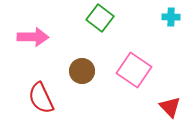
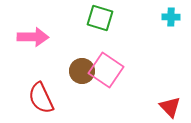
green square: rotated 20 degrees counterclockwise
pink square: moved 28 px left
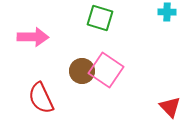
cyan cross: moved 4 px left, 5 px up
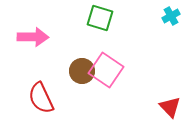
cyan cross: moved 4 px right, 4 px down; rotated 30 degrees counterclockwise
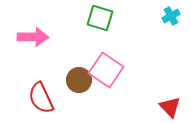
brown circle: moved 3 px left, 9 px down
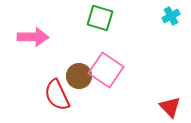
brown circle: moved 4 px up
red semicircle: moved 16 px right, 3 px up
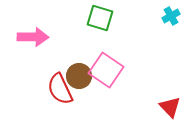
red semicircle: moved 3 px right, 6 px up
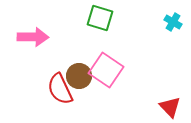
cyan cross: moved 2 px right, 6 px down; rotated 30 degrees counterclockwise
